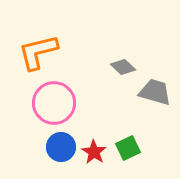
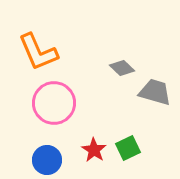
orange L-shape: rotated 99 degrees counterclockwise
gray diamond: moved 1 px left, 1 px down
blue circle: moved 14 px left, 13 px down
red star: moved 2 px up
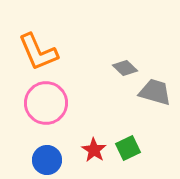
gray diamond: moved 3 px right
pink circle: moved 8 px left
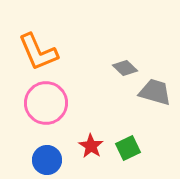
red star: moved 3 px left, 4 px up
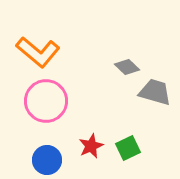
orange L-shape: rotated 27 degrees counterclockwise
gray diamond: moved 2 px right, 1 px up
pink circle: moved 2 px up
red star: rotated 15 degrees clockwise
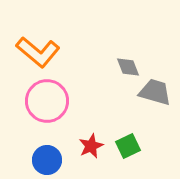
gray diamond: moved 1 px right; rotated 25 degrees clockwise
pink circle: moved 1 px right
green square: moved 2 px up
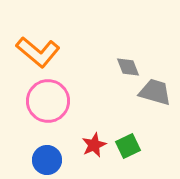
pink circle: moved 1 px right
red star: moved 3 px right, 1 px up
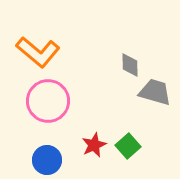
gray diamond: moved 2 px right, 2 px up; rotated 20 degrees clockwise
green square: rotated 15 degrees counterclockwise
